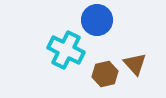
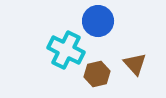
blue circle: moved 1 px right, 1 px down
brown hexagon: moved 8 px left
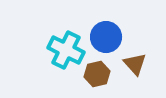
blue circle: moved 8 px right, 16 px down
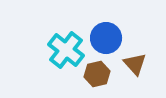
blue circle: moved 1 px down
cyan cross: rotated 12 degrees clockwise
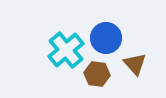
cyan cross: rotated 12 degrees clockwise
brown hexagon: rotated 20 degrees clockwise
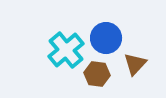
brown triangle: rotated 25 degrees clockwise
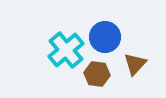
blue circle: moved 1 px left, 1 px up
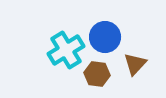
cyan cross: rotated 9 degrees clockwise
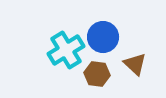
blue circle: moved 2 px left
brown triangle: rotated 30 degrees counterclockwise
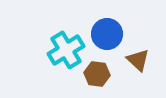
blue circle: moved 4 px right, 3 px up
brown triangle: moved 3 px right, 4 px up
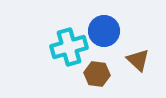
blue circle: moved 3 px left, 3 px up
cyan cross: moved 3 px right, 3 px up; rotated 15 degrees clockwise
